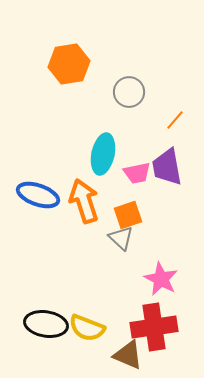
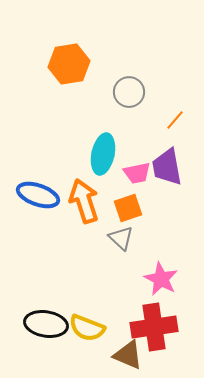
orange square: moved 7 px up
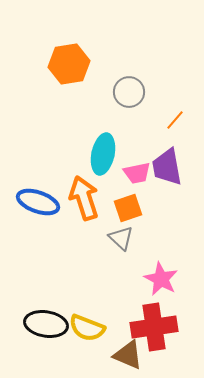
blue ellipse: moved 7 px down
orange arrow: moved 3 px up
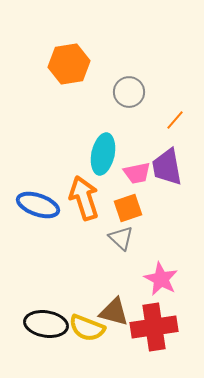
blue ellipse: moved 3 px down
brown triangle: moved 14 px left, 43 px up; rotated 8 degrees counterclockwise
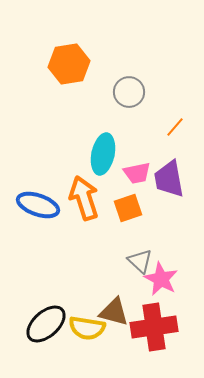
orange line: moved 7 px down
purple trapezoid: moved 2 px right, 12 px down
gray triangle: moved 19 px right, 23 px down
black ellipse: rotated 51 degrees counterclockwise
yellow semicircle: rotated 12 degrees counterclockwise
